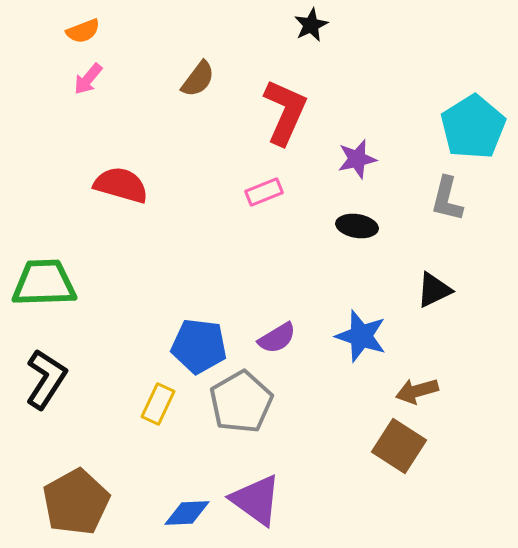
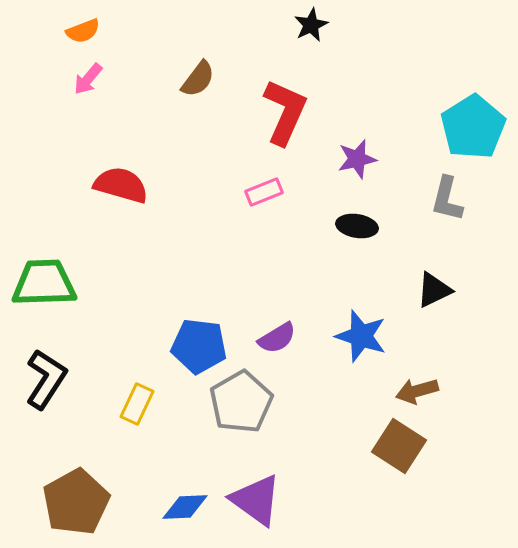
yellow rectangle: moved 21 px left
blue diamond: moved 2 px left, 6 px up
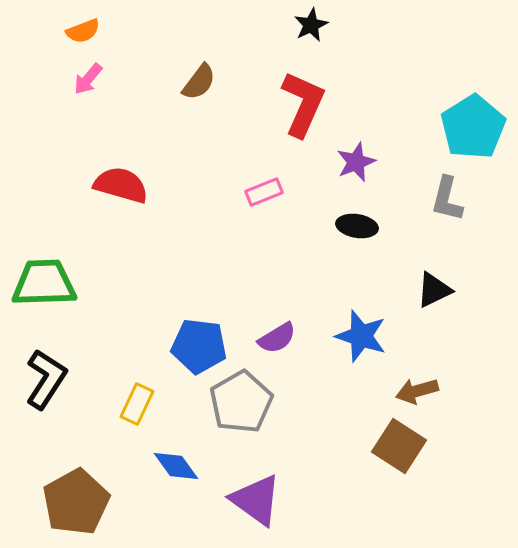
brown semicircle: moved 1 px right, 3 px down
red L-shape: moved 18 px right, 8 px up
purple star: moved 1 px left, 3 px down; rotated 9 degrees counterclockwise
blue diamond: moved 9 px left, 41 px up; rotated 57 degrees clockwise
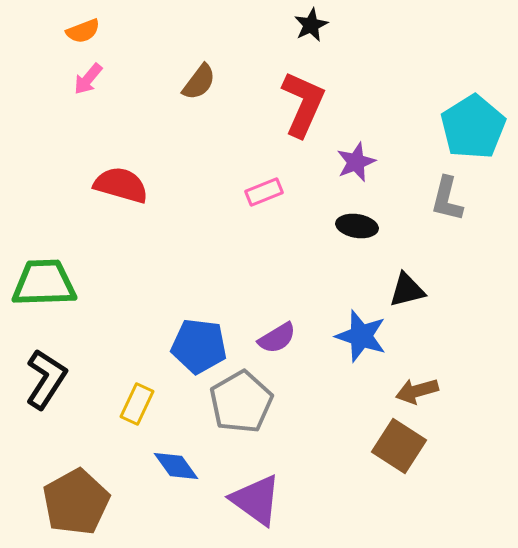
black triangle: moved 27 px left; rotated 12 degrees clockwise
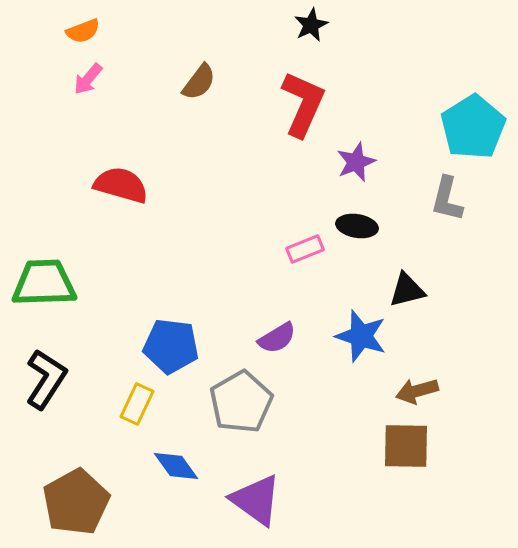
pink rectangle: moved 41 px right, 57 px down
blue pentagon: moved 28 px left
brown square: moved 7 px right; rotated 32 degrees counterclockwise
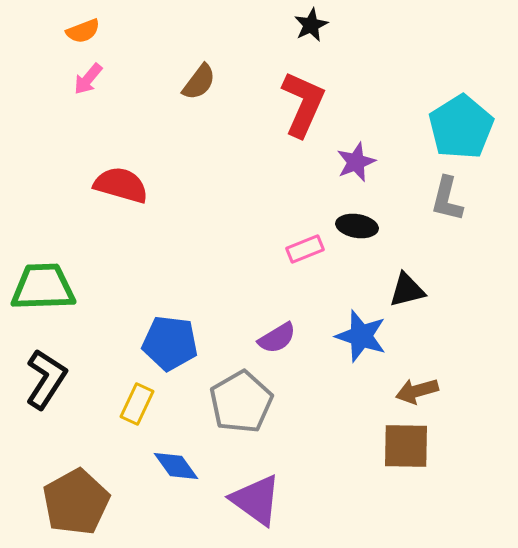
cyan pentagon: moved 12 px left
green trapezoid: moved 1 px left, 4 px down
blue pentagon: moved 1 px left, 3 px up
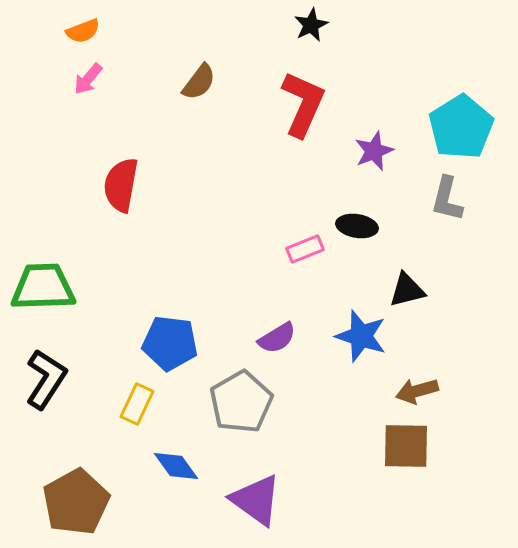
purple star: moved 18 px right, 11 px up
red semicircle: rotated 96 degrees counterclockwise
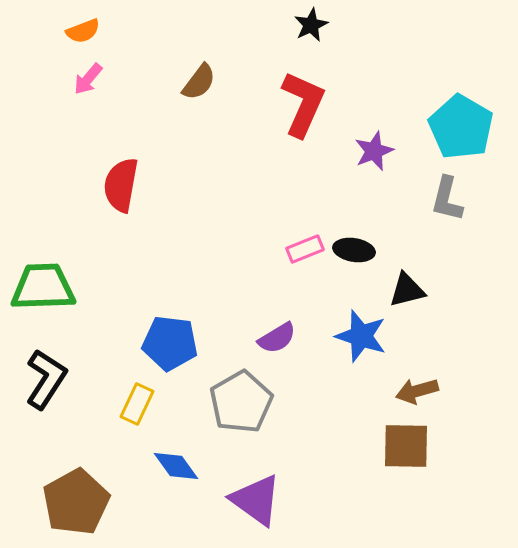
cyan pentagon: rotated 10 degrees counterclockwise
black ellipse: moved 3 px left, 24 px down
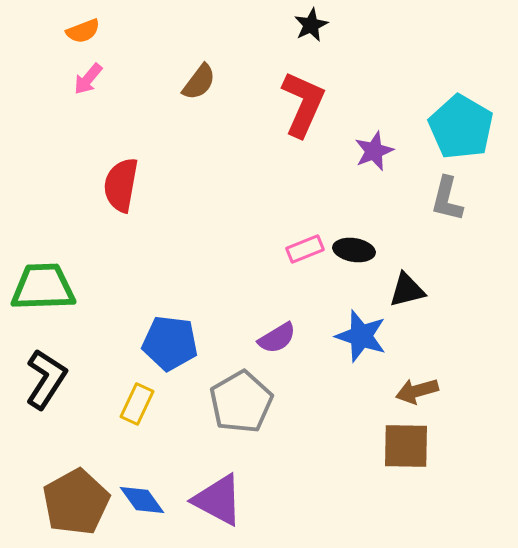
blue diamond: moved 34 px left, 34 px down
purple triangle: moved 38 px left; rotated 8 degrees counterclockwise
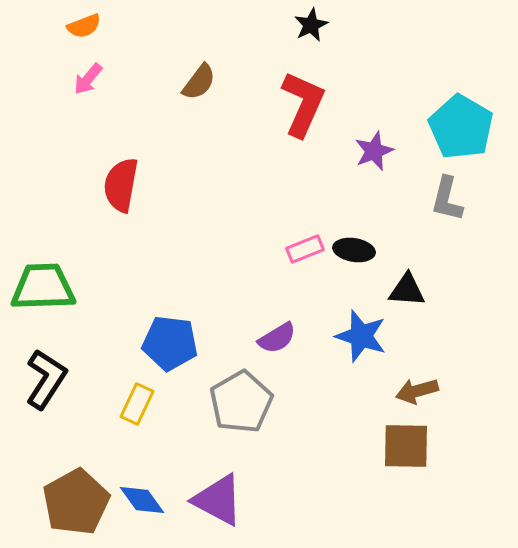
orange semicircle: moved 1 px right, 5 px up
black triangle: rotated 18 degrees clockwise
